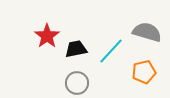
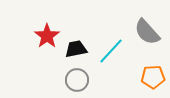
gray semicircle: rotated 148 degrees counterclockwise
orange pentagon: moved 9 px right, 5 px down; rotated 10 degrees clockwise
gray circle: moved 3 px up
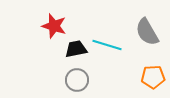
gray semicircle: rotated 12 degrees clockwise
red star: moved 7 px right, 10 px up; rotated 20 degrees counterclockwise
cyan line: moved 4 px left, 6 px up; rotated 64 degrees clockwise
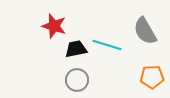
gray semicircle: moved 2 px left, 1 px up
orange pentagon: moved 1 px left
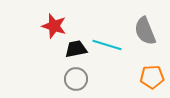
gray semicircle: rotated 8 degrees clockwise
gray circle: moved 1 px left, 1 px up
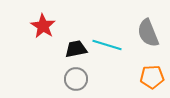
red star: moved 11 px left; rotated 15 degrees clockwise
gray semicircle: moved 3 px right, 2 px down
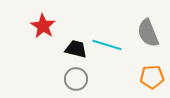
black trapezoid: rotated 25 degrees clockwise
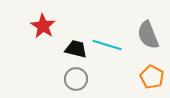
gray semicircle: moved 2 px down
orange pentagon: rotated 30 degrees clockwise
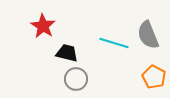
cyan line: moved 7 px right, 2 px up
black trapezoid: moved 9 px left, 4 px down
orange pentagon: moved 2 px right
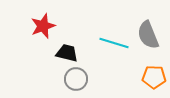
red star: rotated 20 degrees clockwise
orange pentagon: rotated 25 degrees counterclockwise
